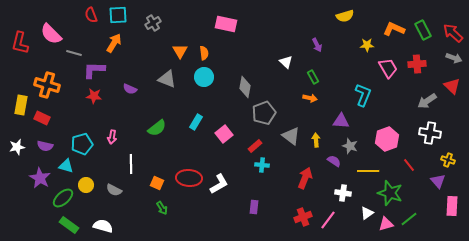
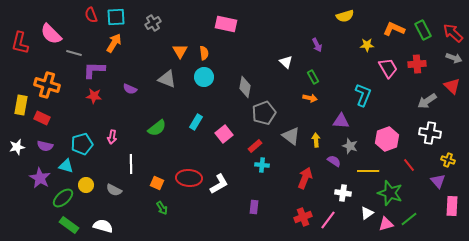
cyan square at (118, 15): moved 2 px left, 2 px down
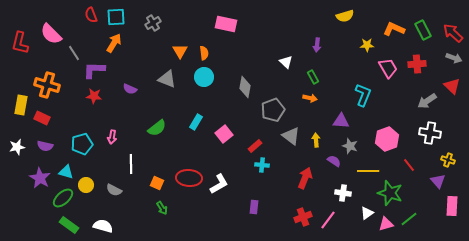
purple arrow at (317, 45): rotated 32 degrees clockwise
gray line at (74, 53): rotated 42 degrees clockwise
gray pentagon at (264, 113): moved 9 px right, 3 px up
cyan triangle at (66, 166): moved 6 px down
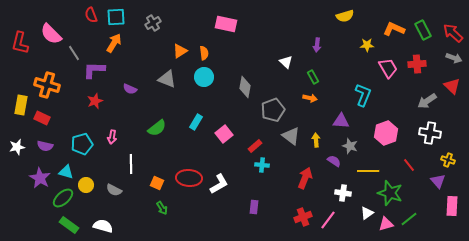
orange triangle at (180, 51): rotated 28 degrees clockwise
red star at (94, 96): moved 1 px right, 5 px down; rotated 28 degrees counterclockwise
pink hexagon at (387, 139): moved 1 px left, 6 px up
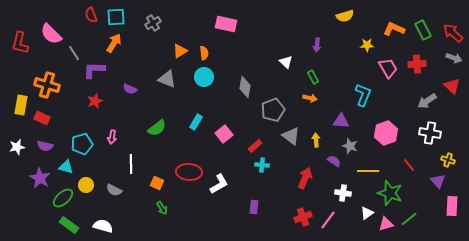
cyan triangle at (66, 172): moved 5 px up
red ellipse at (189, 178): moved 6 px up
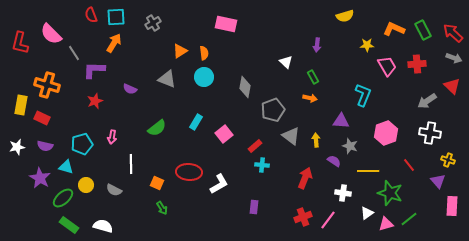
pink trapezoid at (388, 68): moved 1 px left, 2 px up
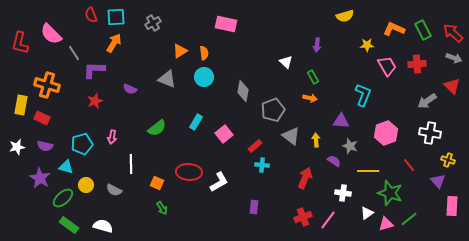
gray diamond at (245, 87): moved 2 px left, 4 px down
white L-shape at (219, 184): moved 2 px up
